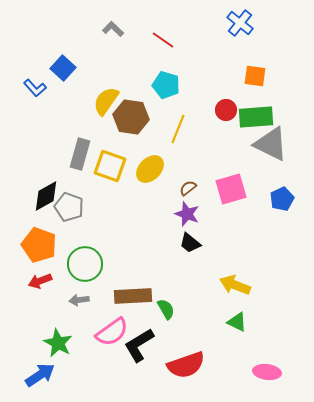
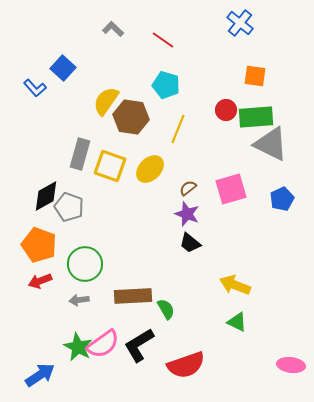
pink semicircle: moved 9 px left, 12 px down
green star: moved 20 px right, 4 px down
pink ellipse: moved 24 px right, 7 px up
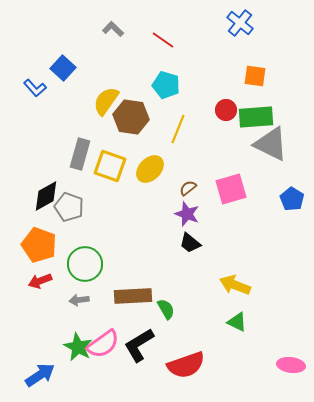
blue pentagon: moved 10 px right; rotated 15 degrees counterclockwise
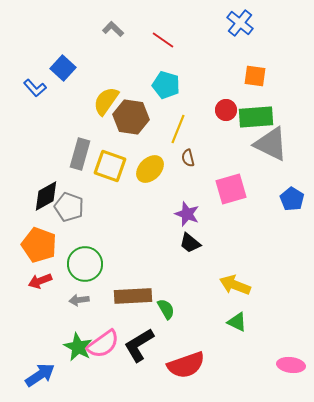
brown semicircle: moved 30 px up; rotated 66 degrees counterclockwise
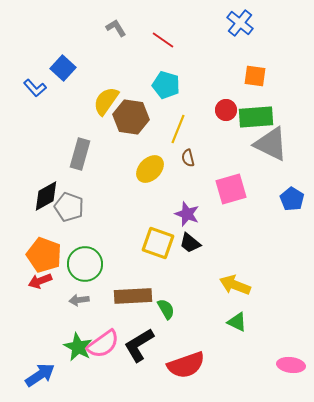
gray L-shape: moved 3 px right, 1 px up; rotated 15 degrees clockwise
yellow square: moved 48 px right, 77 px down
orange pentagon: moved 5 px right, 10 px down
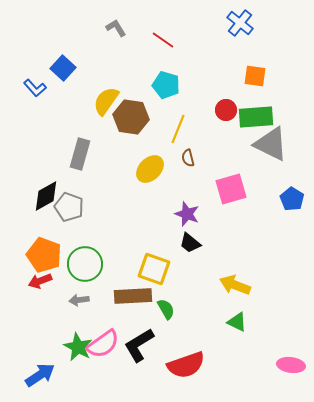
yellow square: moved 4 px left, 26 px down
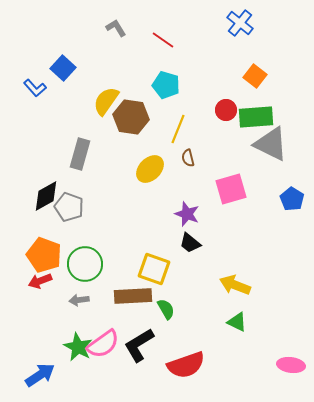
orange square: rotated 30 degrees clockwise
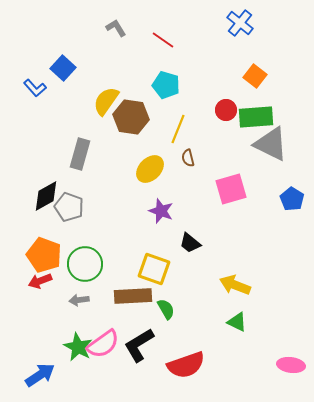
purple star: moved 26 px left, 3 px up
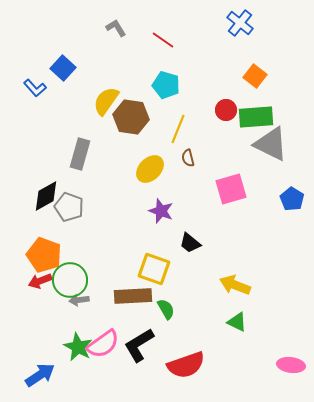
green circle: moved 15 px left, 16 px down
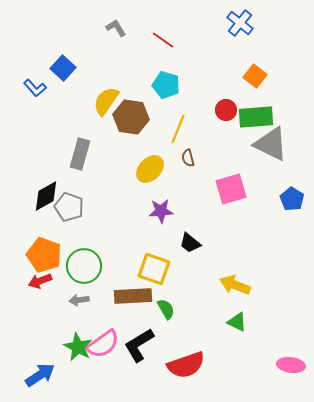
purple star: rotated 25 degrees counterclockwise
green circle: moved 14 px right, 14 px up
